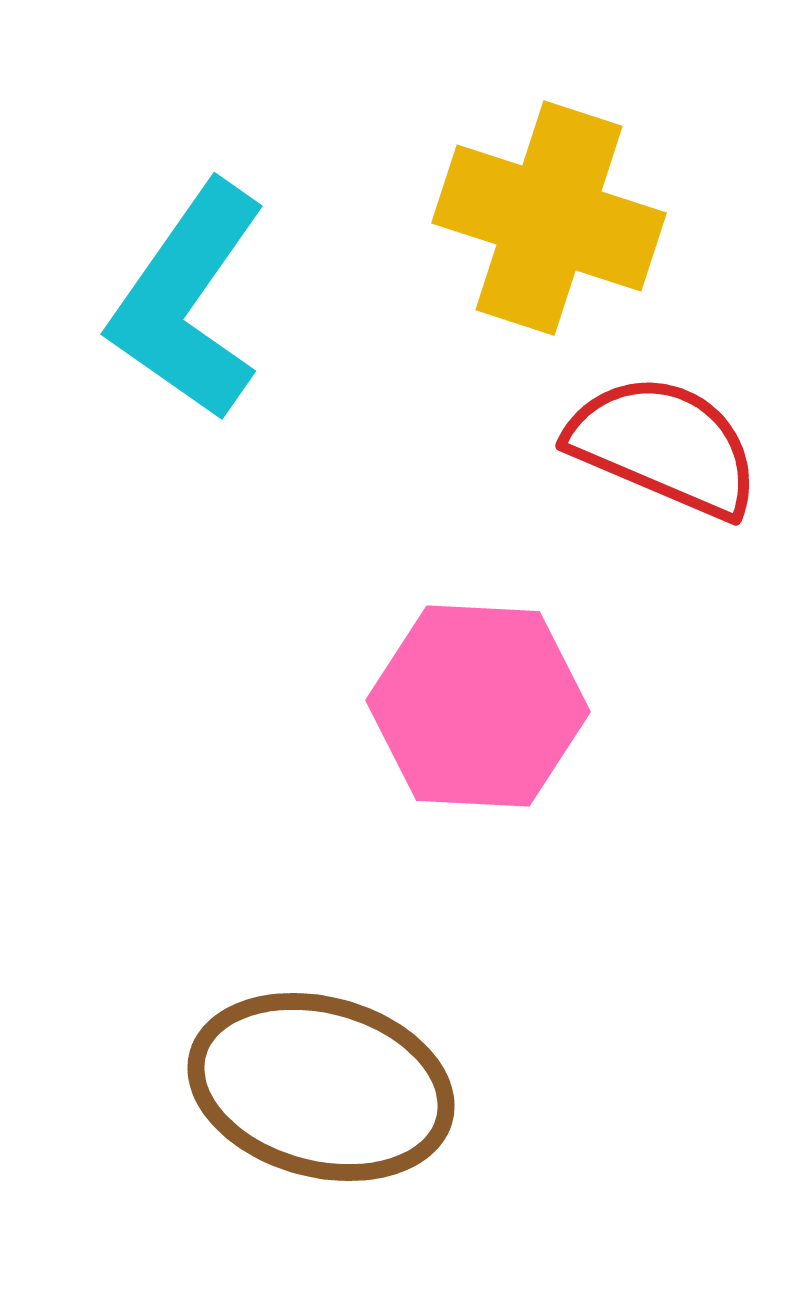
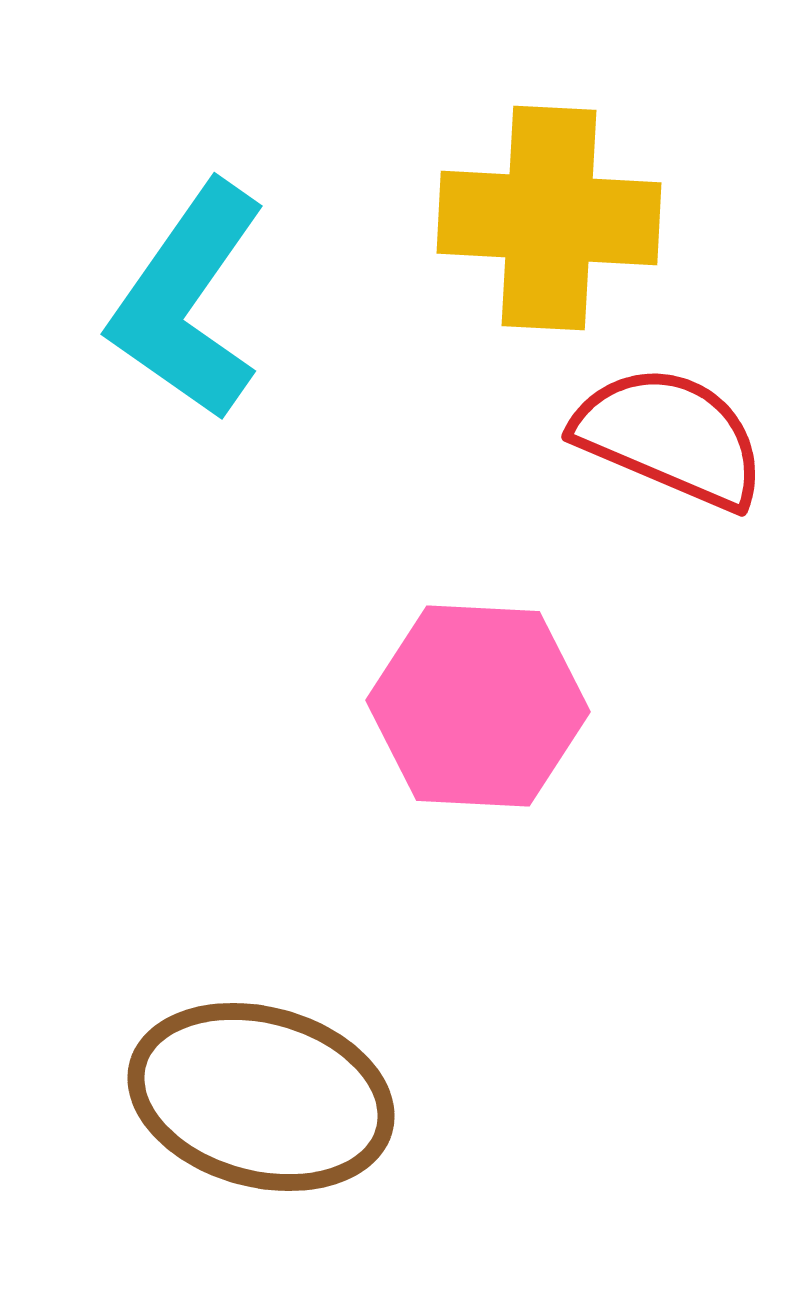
yellow cross: rotated 15 degrees counterclockwise
red semicircle: moved 6 px right, 9 px up
brown ellipse: moved 60 px left, 10 px down
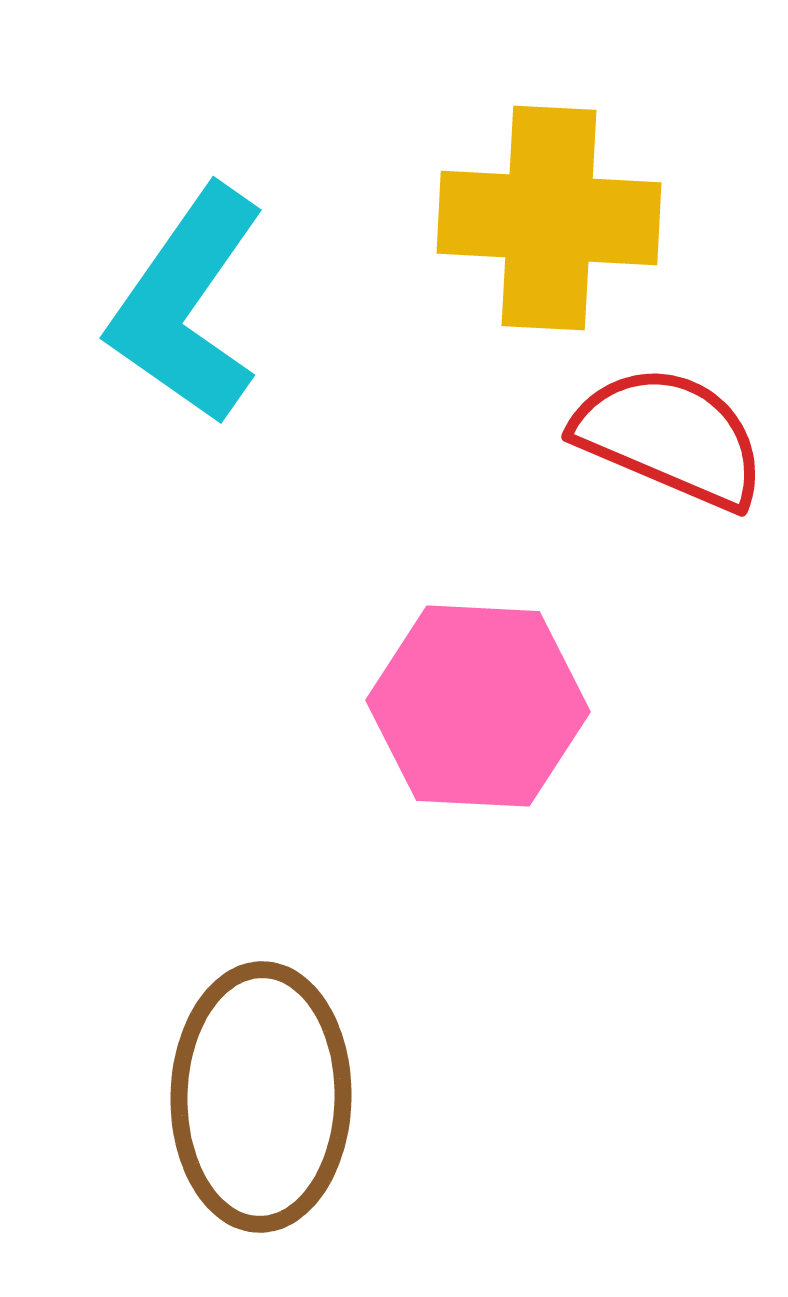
cyan L-shape: moved 1 px left, 4 px down
brown ellipse: rotated 76 degrees clockwise
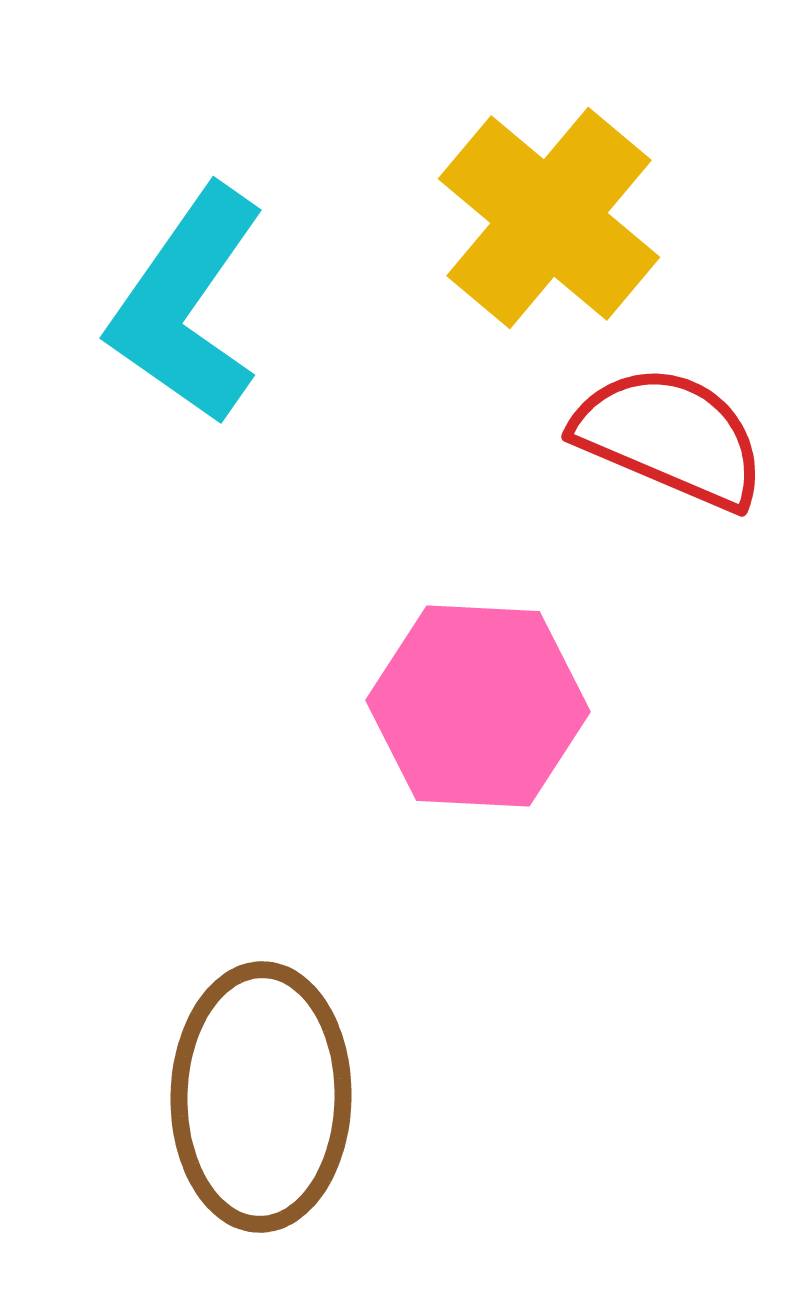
yellow cross: rotated 37 degrees clockwise
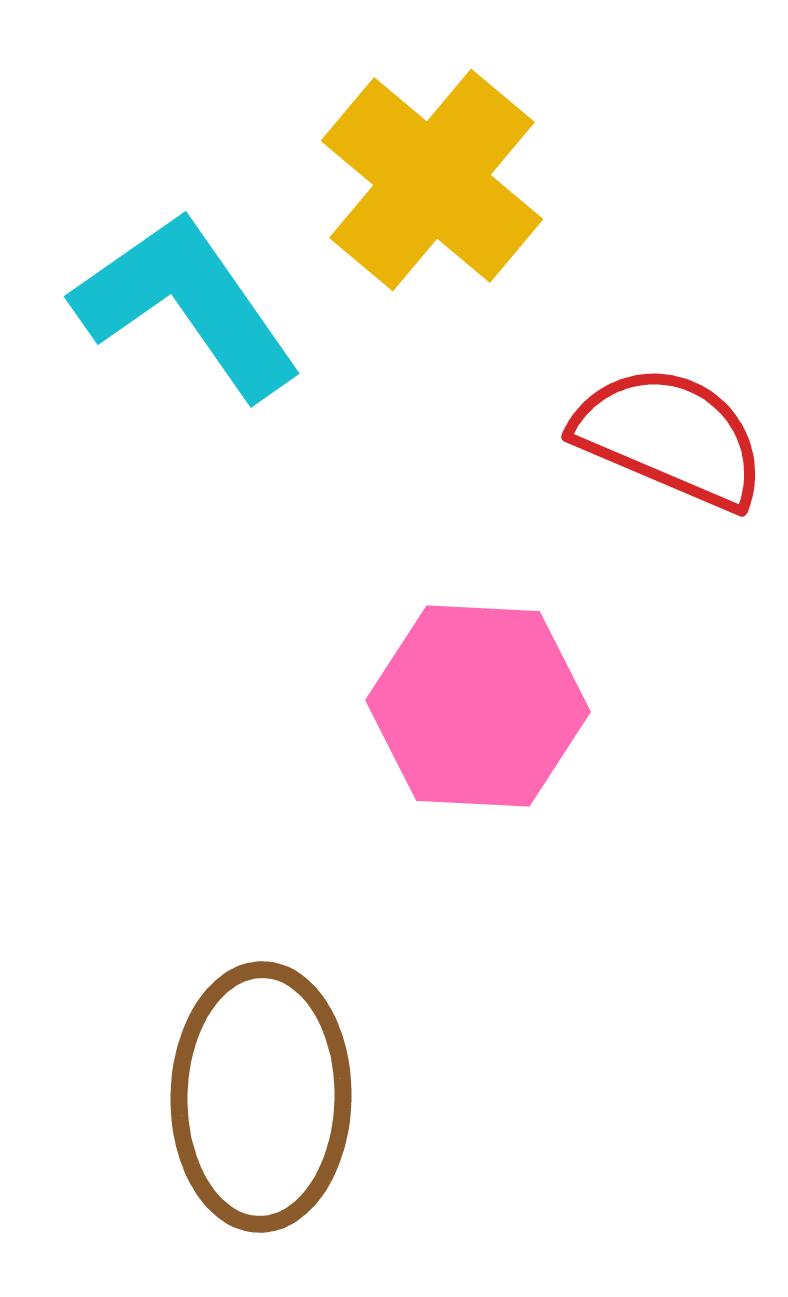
yellow cross: moved 117 px left, 38 px up
cyan L-shape: rotated 110 degrees clockwise
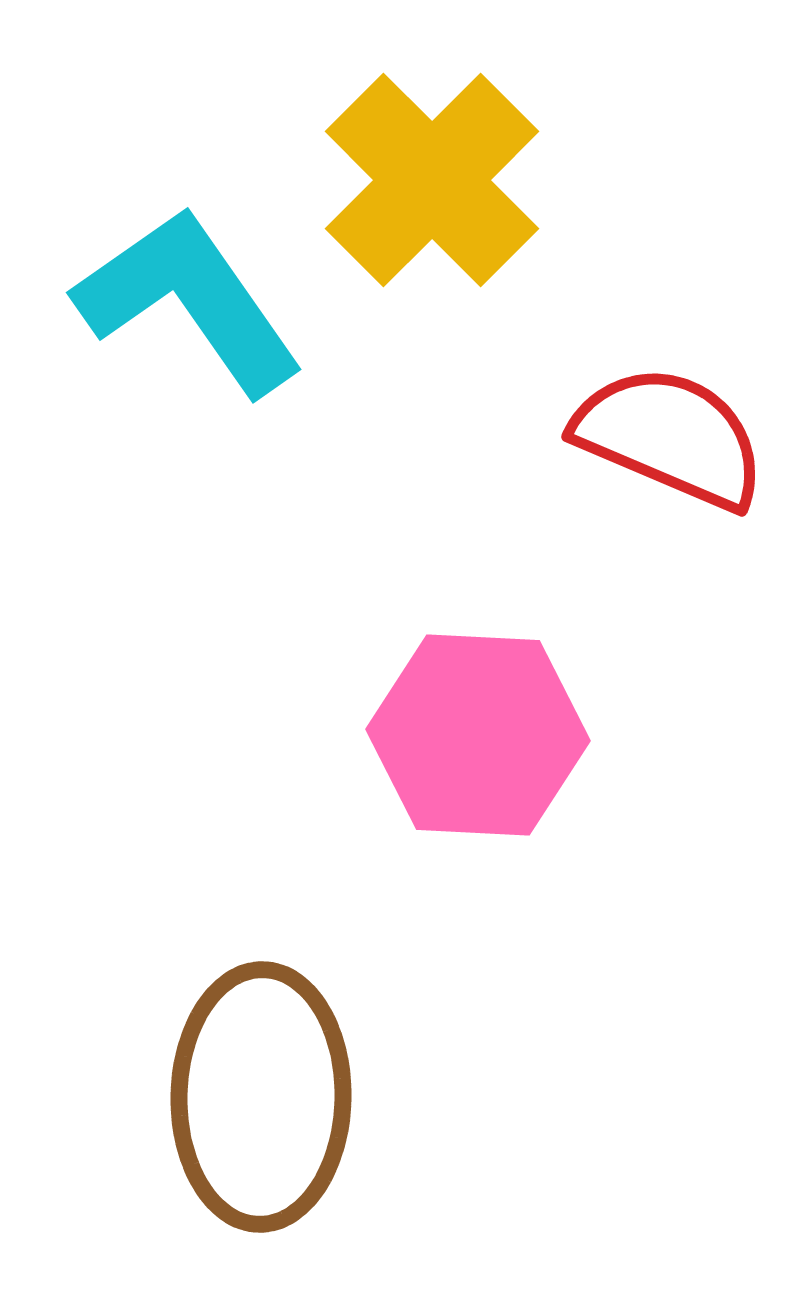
yellow cross: rotated 5 degrees clockwise
cyan L-shape: moved 2 px right, 4 px up
pink hexagon: moved 29 px down
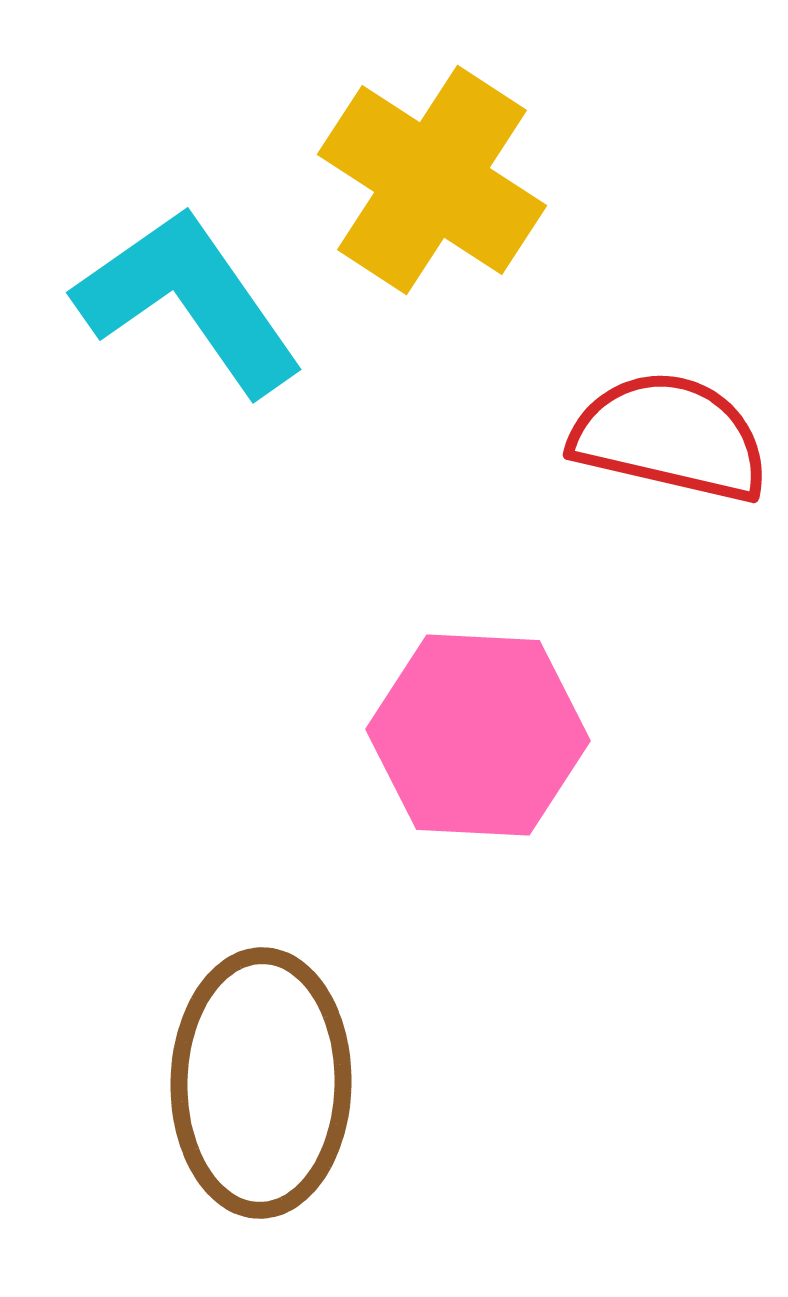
yellow cross: rotated 12 degrees counterclockwise
red semicircle: rotated 10 degrees counterclockwise
brown ellipse: moved 14 px up
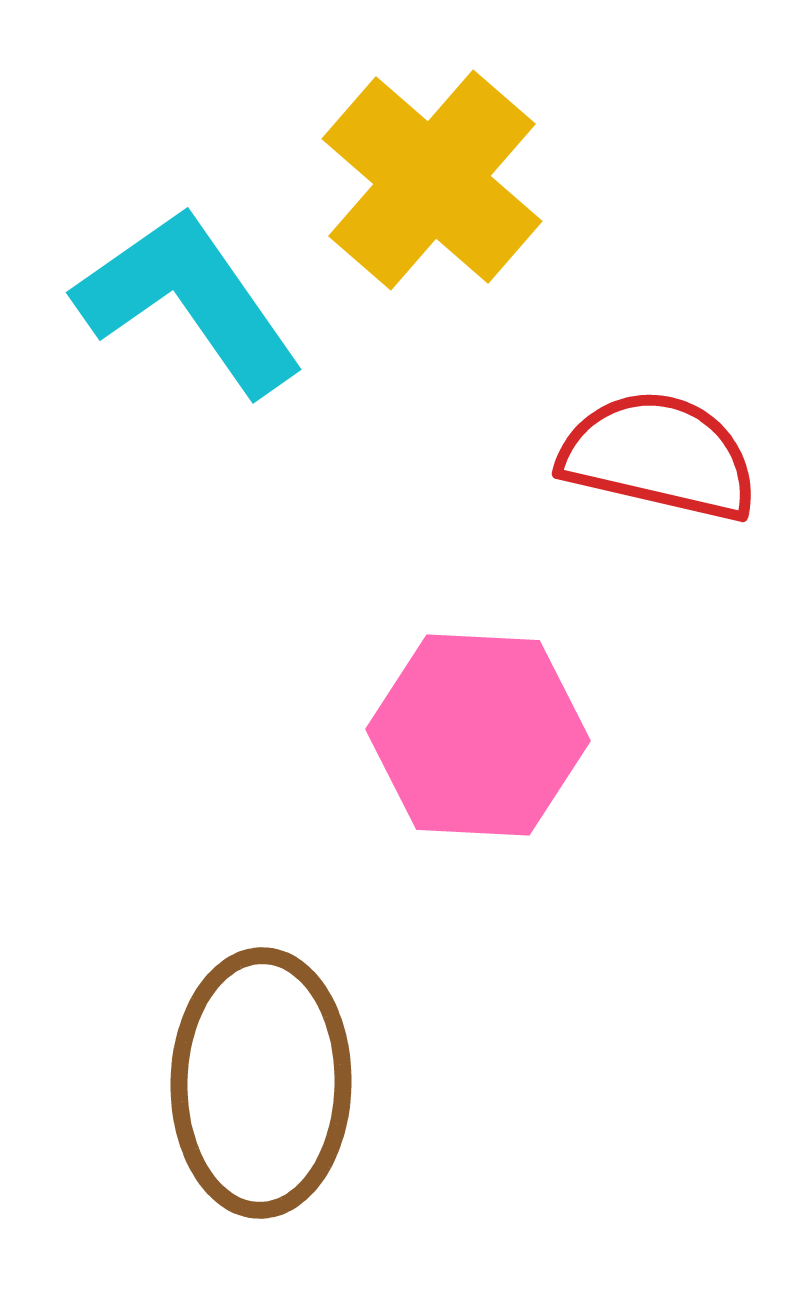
yellow cross: rotated 8 degrees clockwise
red semicircle: moved 11 px left, 19 px down
